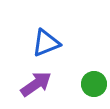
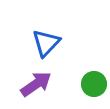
blue triangle: rotated 24 degrees counterclockwise
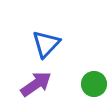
blue triangle: moved 1 px down
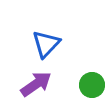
green circle: moved 2 px left, 1 px down
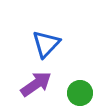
green circle: moved 12 px left, 8 px down
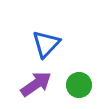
green circle: moved 1 px left, 8 px up
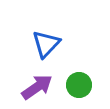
purple arrow: moved 1 px right, 3 px down
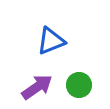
blue triangle: moved 5 px right, 3 px up; rotated 24 degrees clockwise
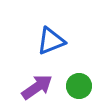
green circle: moved 1 px down
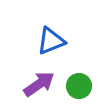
purple arrow: moved 2 px right, 3 px up
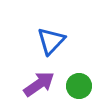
blue triangle: rotated 24 degrees counterclockwise
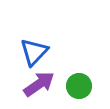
blue triangle: moved 17 px left, 11 px down
